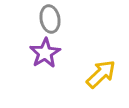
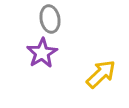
purple star: moved 3 px left
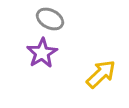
gray ellipse: rotated 52 degrees counterclockwise
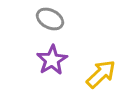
purple star: moved 10 px right, 7 px down
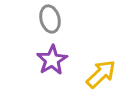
gray ellipse: rotated 48 degrees clockwise
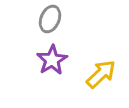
gray ellipse: rotated 36 degrees clockwise
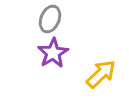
purple star: moved 1 px right, 7 px up
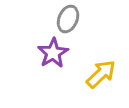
gray ellipse: moved 18 px right
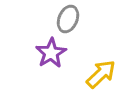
purple star: moved 2 px left
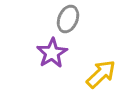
purple star: moved 1 px right
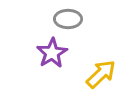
gray ellipse: rotated 68 degrees clockwise
